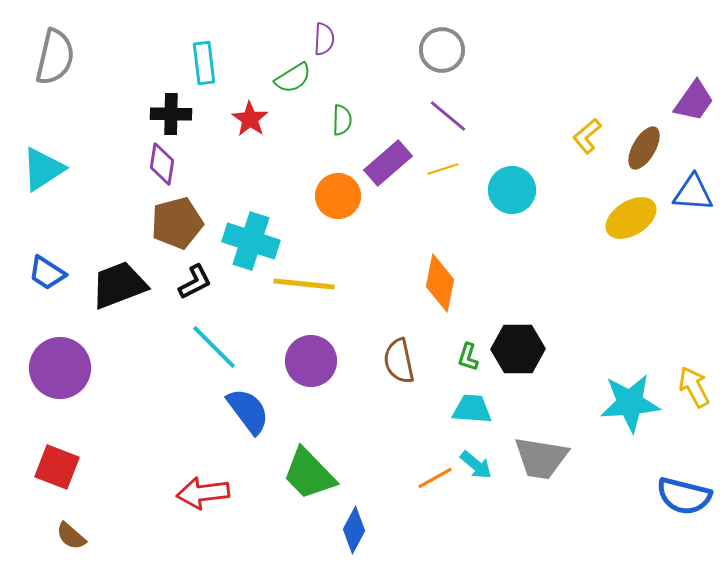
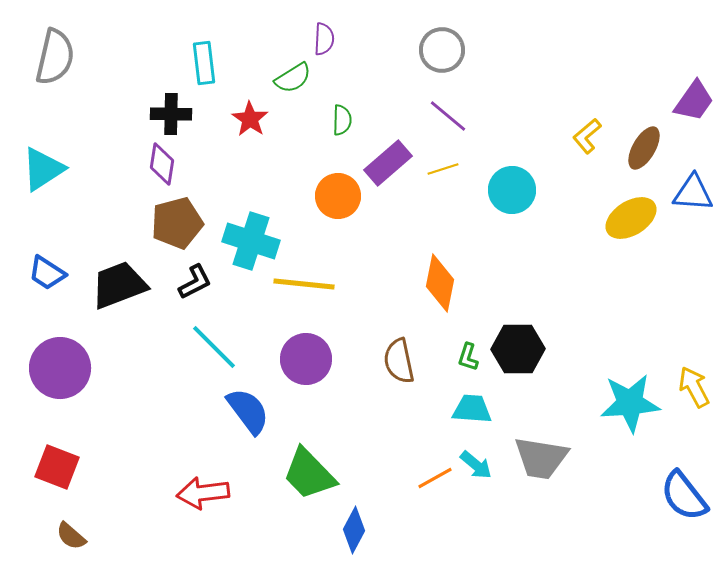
purple circle at (311, 361): moved 5 px left, 2 px up
blue semicircle at (684, 496): rotated 38 degrees clockwise
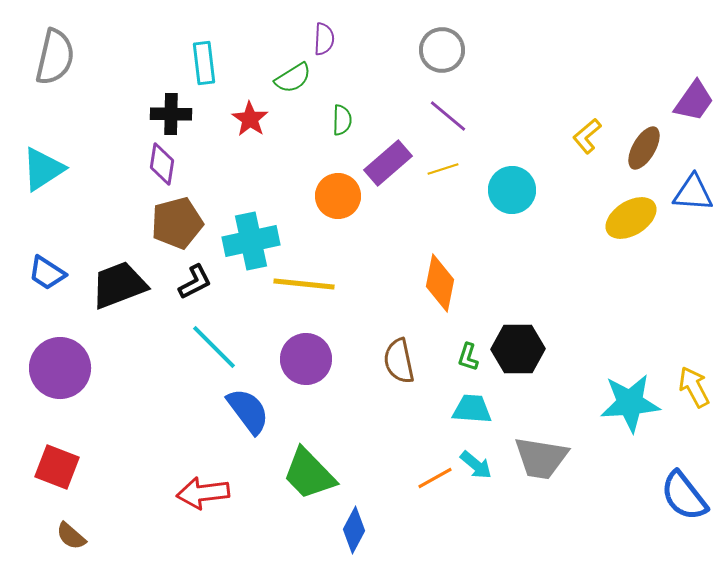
cyan cross at (251, 241): rotated 30 degrees counterclockwise
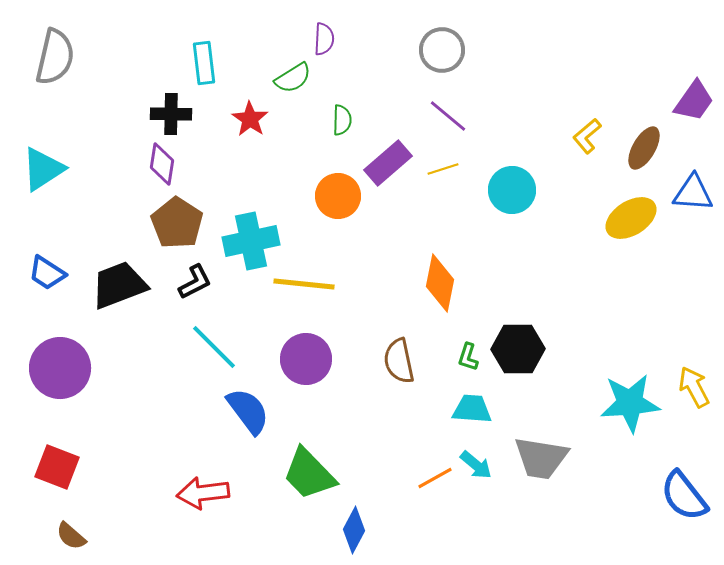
brown pentagon at (177, 223): rotated 24 degrees counterclockwise
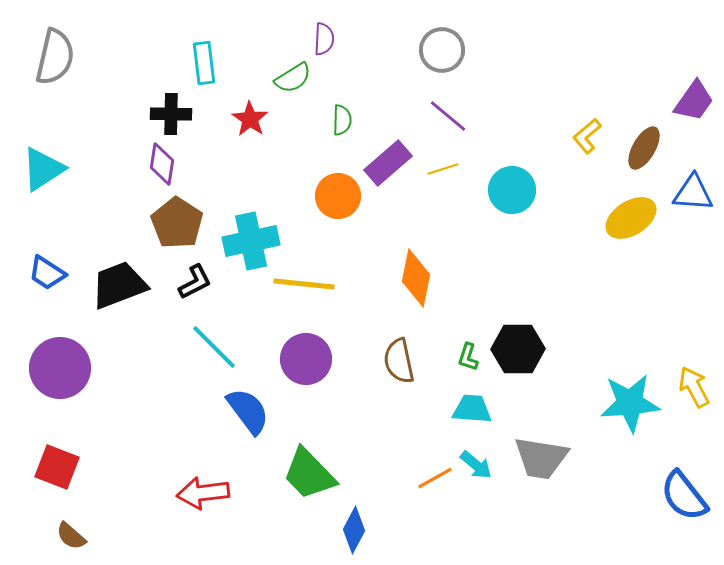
orange diamond at (440, 283): moved 24 px left, 5 px up
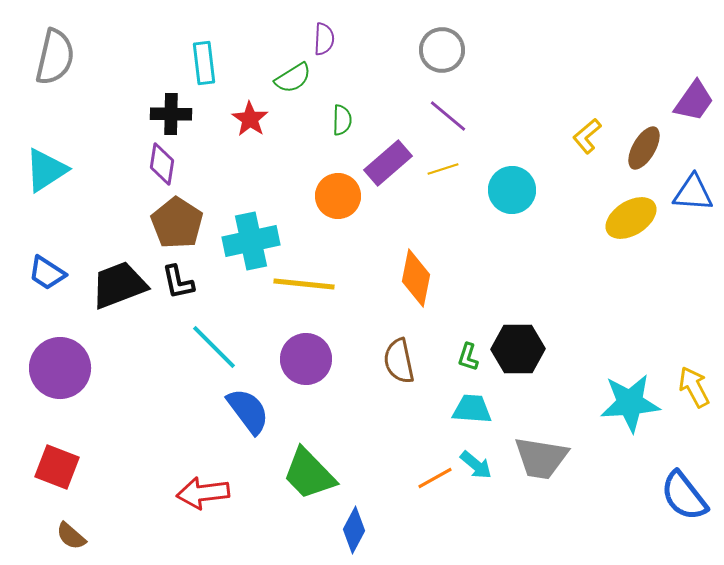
cyan triangle at (43, 169): moved 3 px right, 1 px down
black L-shape at (195, 282): moved 17 px left; rotated 105 degrees clockwise
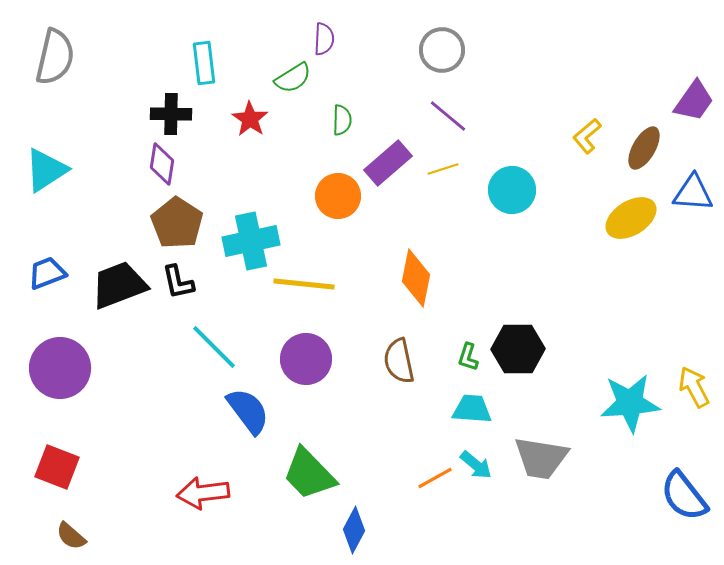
blue trapezoid at (47, 273): rotated 126 degrees clockwise
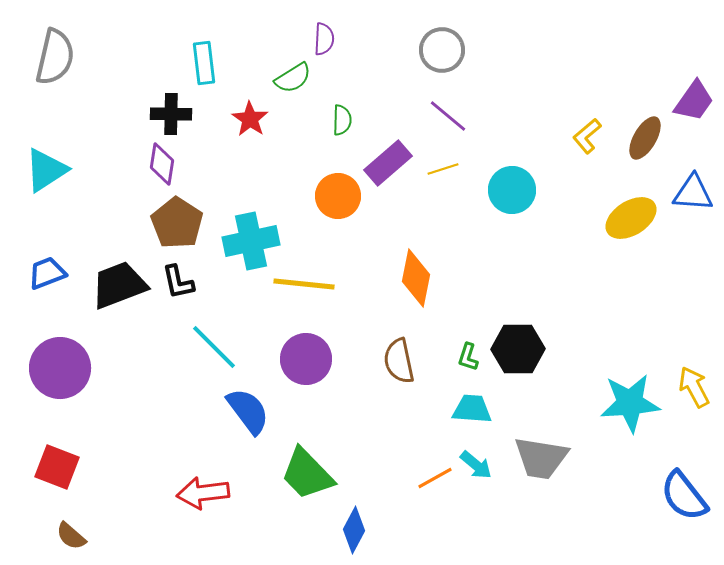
brown ellipse at (644, 148): moved 1 px right, 10 px up
green trapezoid at (309, 474): moved 2 px left
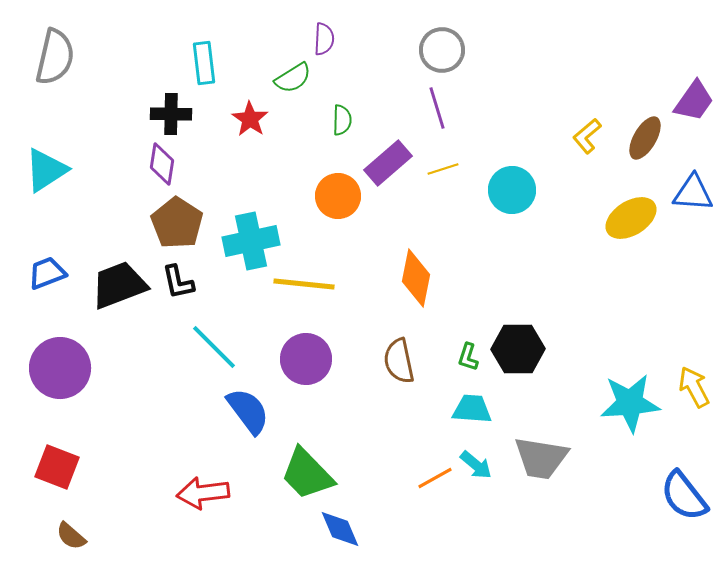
purple line at (448, 116): moved 11 px left, 8 px up; rotated 33 degrees clockwise
blue diamond at (354, 530): moved 14 px left, 1 px up; rotated 51 degrees counterclockwise
